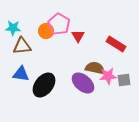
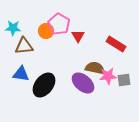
brown triangle: moved 2 px right
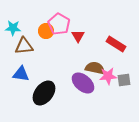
black ellipse: moved 8 px down
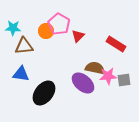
red triangle: rotated 16 degrees clockwise
